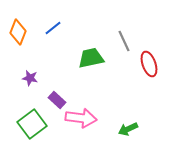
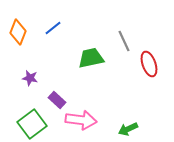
pink arrow: moved 2 px down
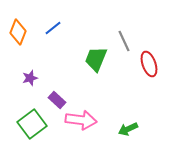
green trapezoid: moved 5 px right, 1 px down; rotated 56 degrees counterclockwise
purple star: rotated 28 degrees counterclockwise
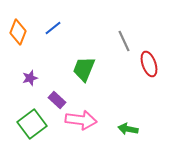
green trapezoid: moved 12 px left, 10 px down
green arrow: rotated 36 degrees clockwise
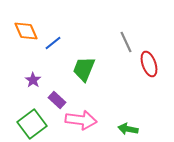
blue line: moved 15 px down
orange diamond: moved 8 px right, 1 px up; rotated 45 degrees counterclockwise
gray line: moved 2 px right, 1 px down
purple star: moved 3 px right, 2 px down; rotated 21 degrees counterclockwise
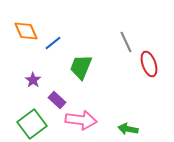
green trapezoid: moved 3 px left, 2 px up
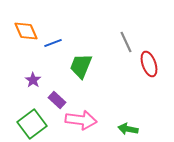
blue line: rotated 18 degrees clockwise
green trapezoid: moved 1 px up
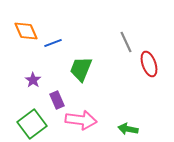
green trapezoid: moved 3 px down
purple rectangle: rotated 24 degrees clockwise
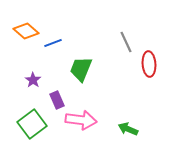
orange diamond: rotated 25 degrees counterclockwise
red ellipse: rotated 15 degrees clockwise
green arrow: rotated 12 degrees clockwise
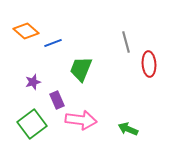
gray line: rotated 10 degrees clockwise
purple star: moved 2 px down; rotated 21 degrees clockwise
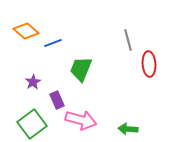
gray line: moved 2 px right, 2 px up
purple star: rotated 14 degrees counterclockwise
pink arrow: rotated 8 degrees clockwise
green arrow: rotated 18 degrees counterclockwise
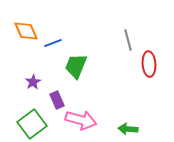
orange diamond: rotated 25 degrees clockwise
green trapezoid: moved 5 px left, 3 px up
